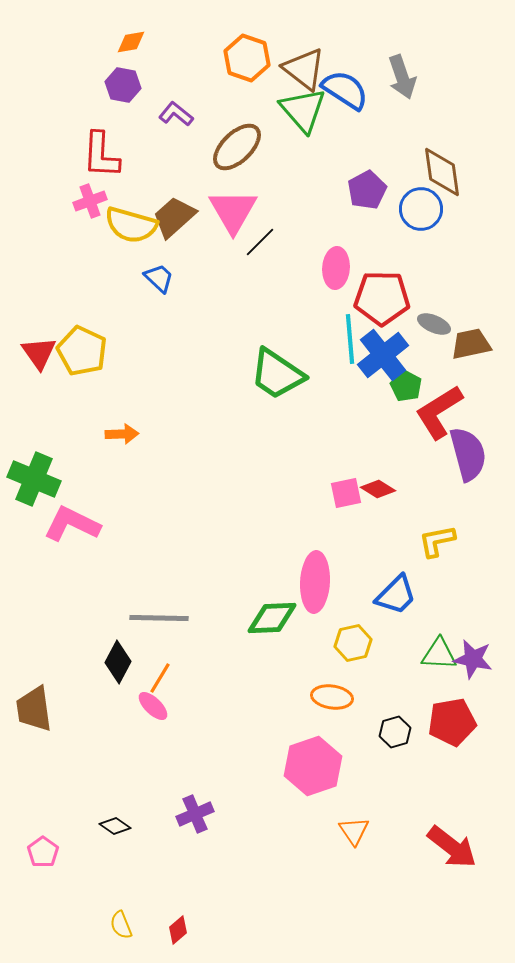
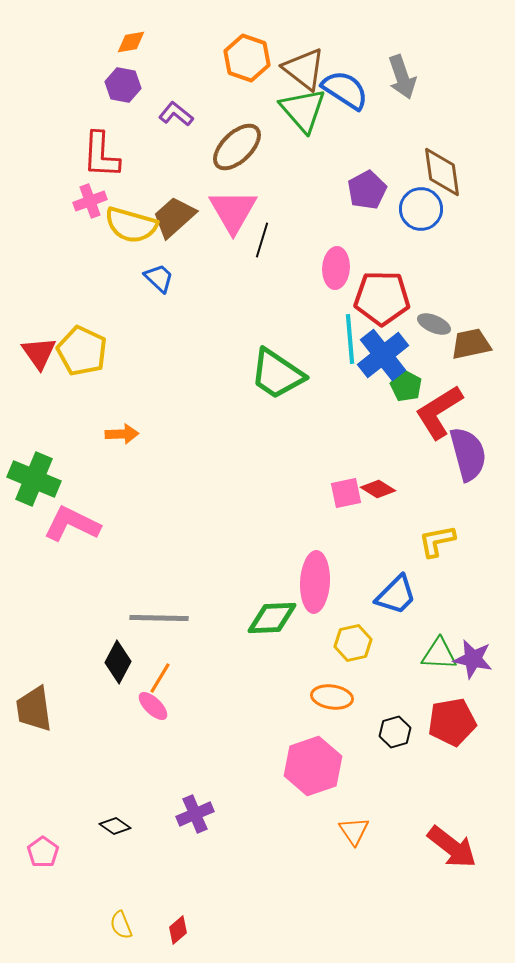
black line at (260, 242): moved 2 px right, 2 px up; rotated 28 degrees counterclockwise
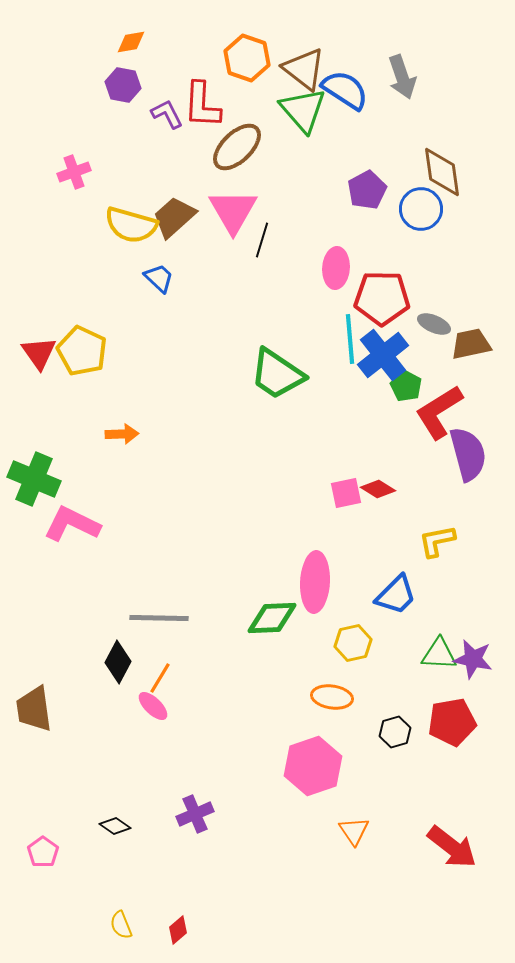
purple L-shape at (176, 114): moved 9 px left; rotated 24 degrees clockwise
red L-shape at (101, 155): moved 101 px right, 50 px up
pink cross at (90, 201): moved 16 px left, 29 px up
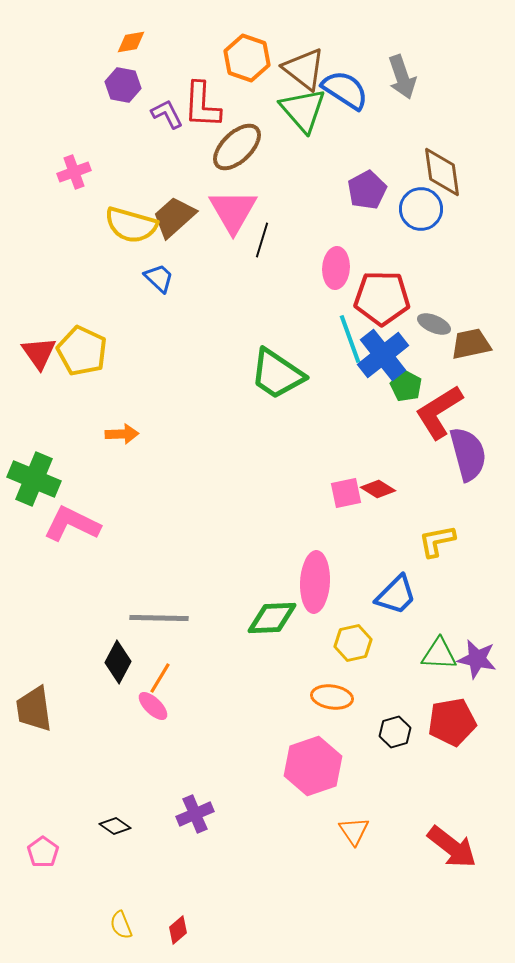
cyan line at (350, 339): rotated 15 degrees counterclockwise
purple star at (473, 659): moved 4 px right
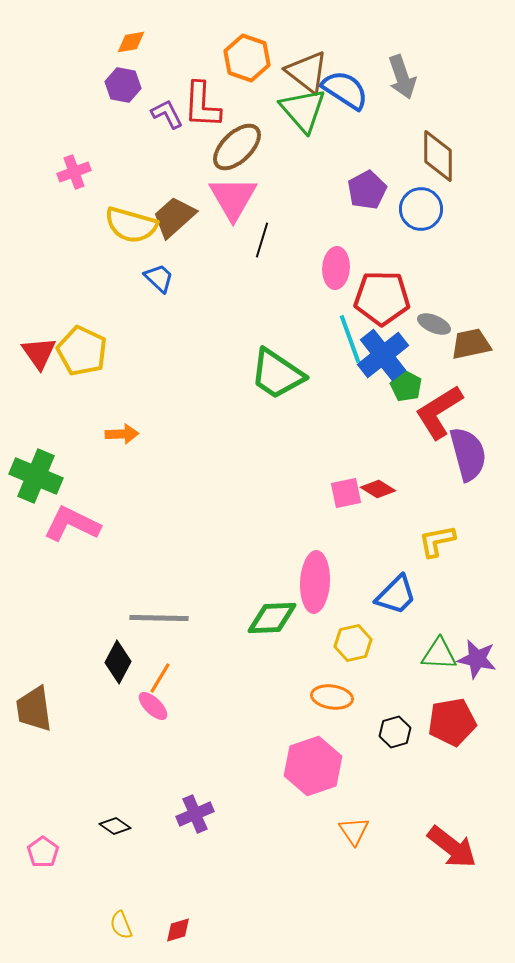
brown triangle at (304, 69): moved 3 px right, 3 px down
brown diamond at (442, 172): moved 4 px left, 16 px up; rotated 8 degrees clockwise
pink triangle at (233, 211): moved 13 px up
green cross at (34, 479): moved 2 px right, 3 px up
red diamond at (178, 930): rotated 24 degrees clockwise
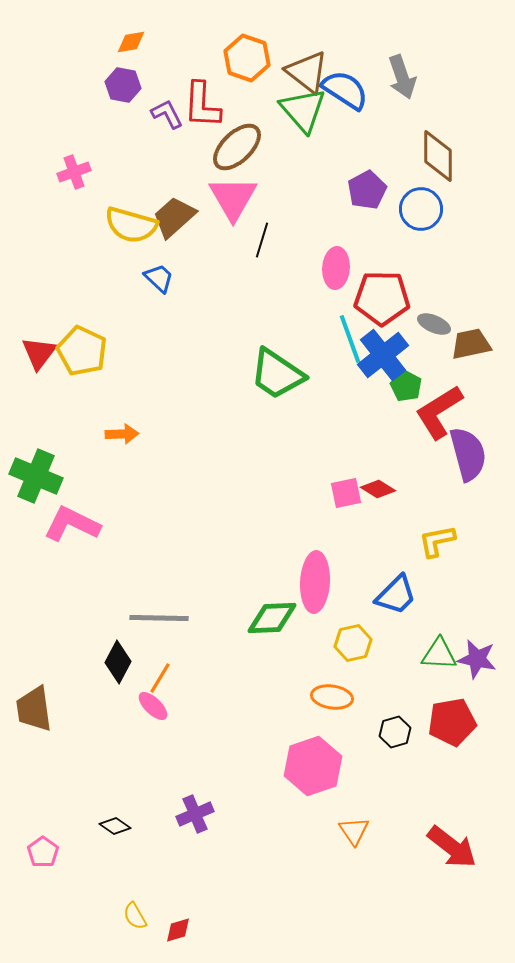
red triangle at (39, 353): rotated 12 degrees clockwise
yellow semicircle at (121, 925): moved 14 px right, 9 px up; rotated 8 degrees counterclockwise
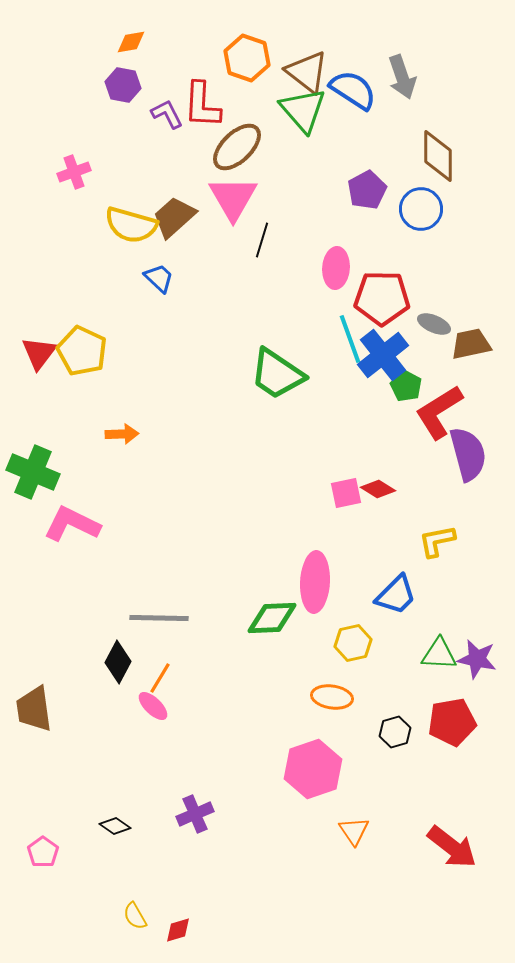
blue semicircle at (345, 90): moved 8 px right
green cross at (36, 476): moved 3 px left, 4 px up
pink hexagon at (313, 766): moved 3 px down
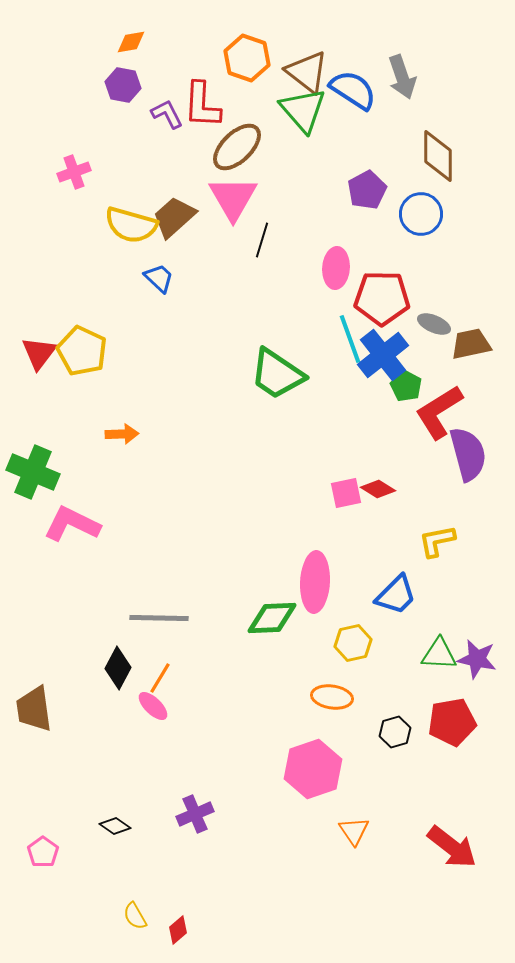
blue circle at (421, 209): moved 5 px down
black diamond at (118, 662): moved 6 px down
red diamond at (178, 930): rotated 24 degrees counterclockwise
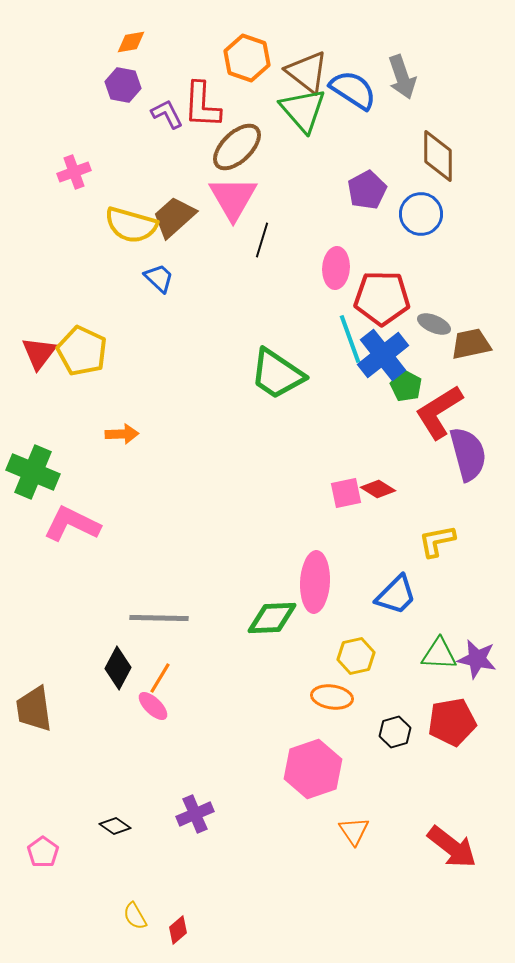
yellow hexagon at (353, 643): moved 3 px right, 13 px down
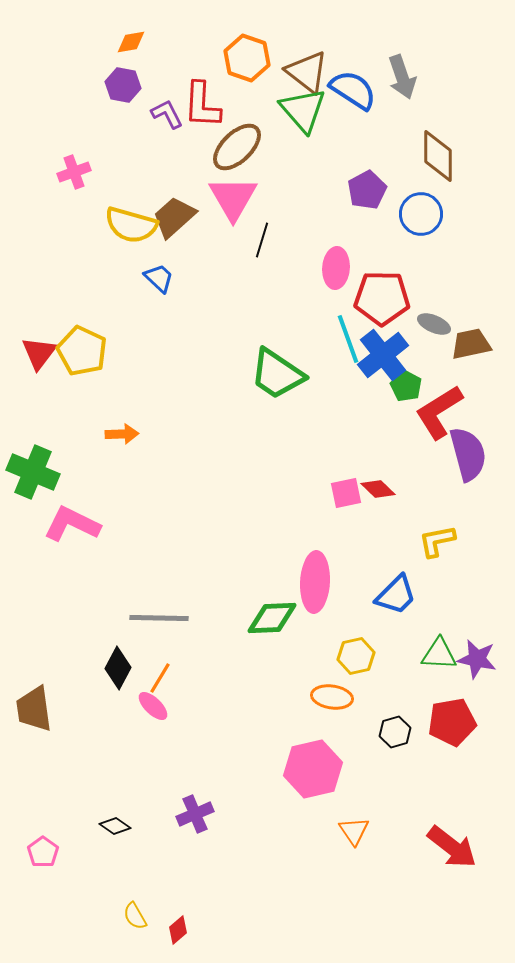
cyan line at (350, 339): moved 2 px left
red diamond at (378, 489): rotated 12 degrees clockwise
pink hexagon at (313, 769): rotated 6 degrees clockwise
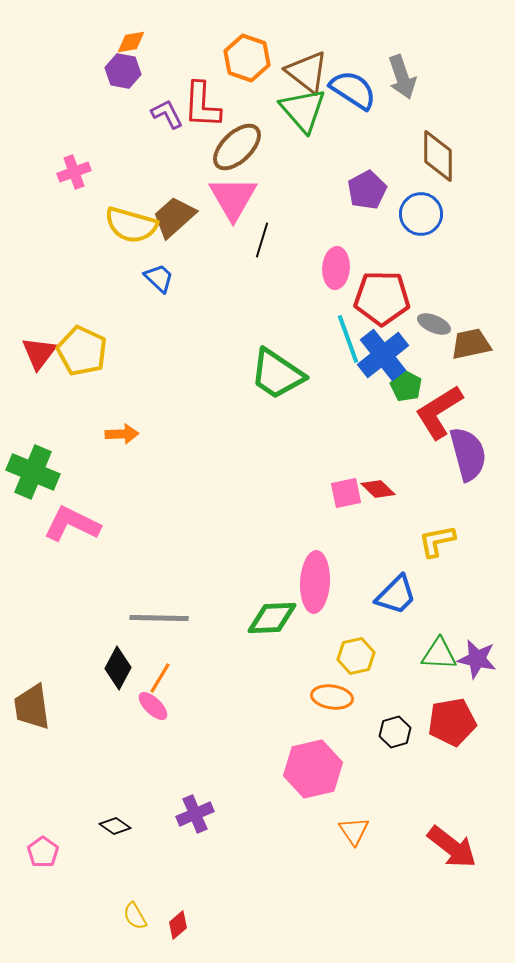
purple hexagon at (123, 85): moved 14 px up
brown trapezoid at (34, 709): moved 2 px left, 2 px up
red diamond at (178, 930): moved 5 px up
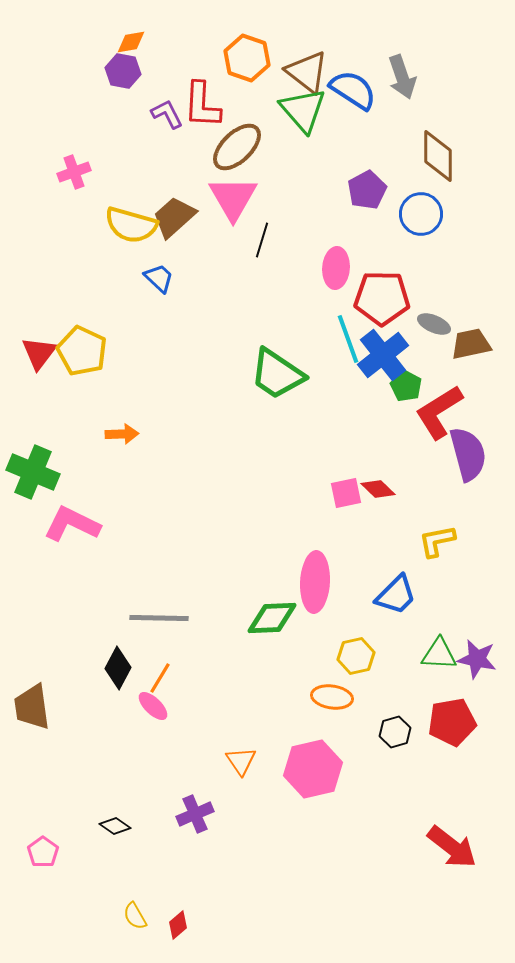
orange triangle at (354, 831): moved 113 px left, 70 px up
